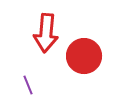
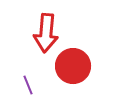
red circle: moved 11 px left, 10 px down
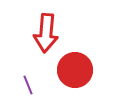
red circle: moved 2 px right, 4 px down
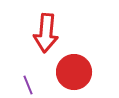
red circle: moved 1 px left, 2 px down
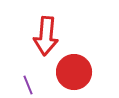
red arrow: moved 3 px down
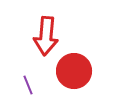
red circle: moved 1 px up
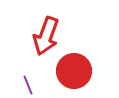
red arrow: rotated 15 degrees clockwise
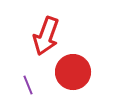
red circle: moved 1 px left, 1 px down
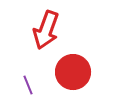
red arrow: moved 6 px up
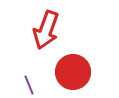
purple line: moved 1 px right
